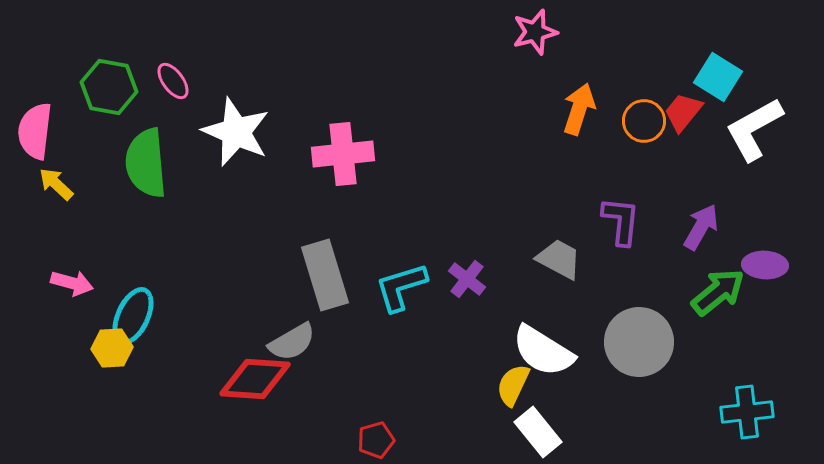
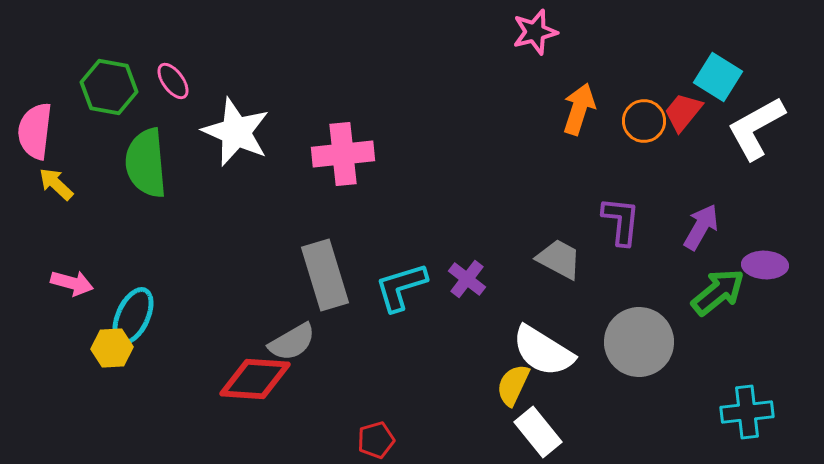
white L-shape: moved 2 px right, 1 px up
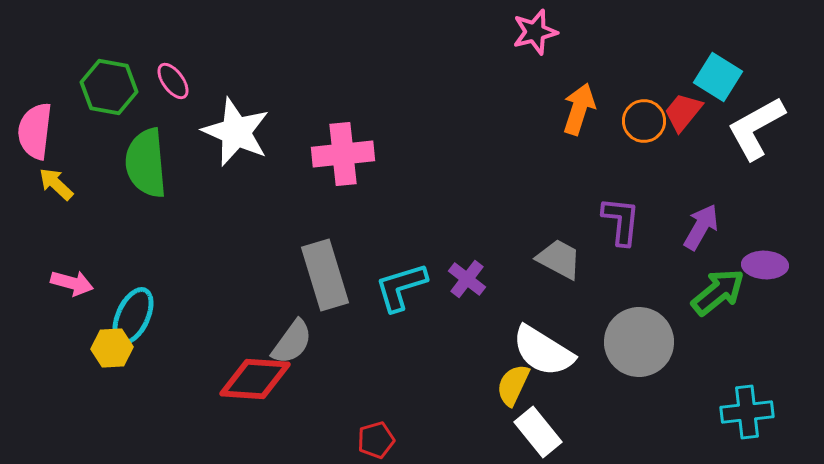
gray semicircle: rotated 24 degrees counterclockwise
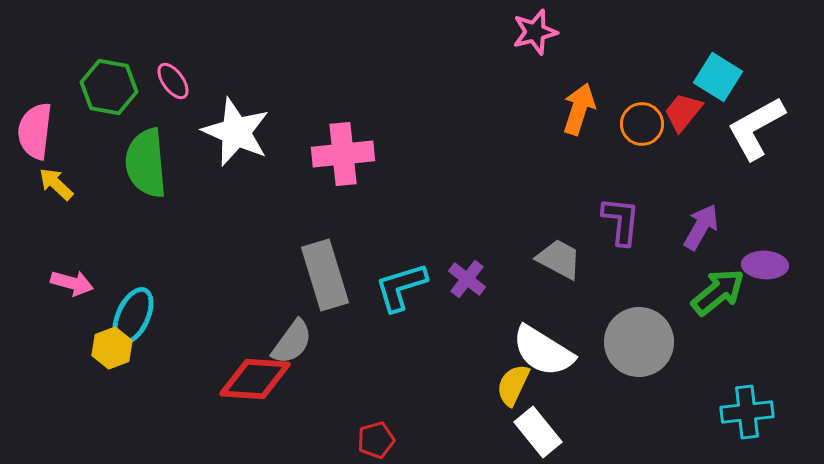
orange circle: moved 2 px left, 3 px down
yellow hexagon: rotated 18 degrees counterclockwise
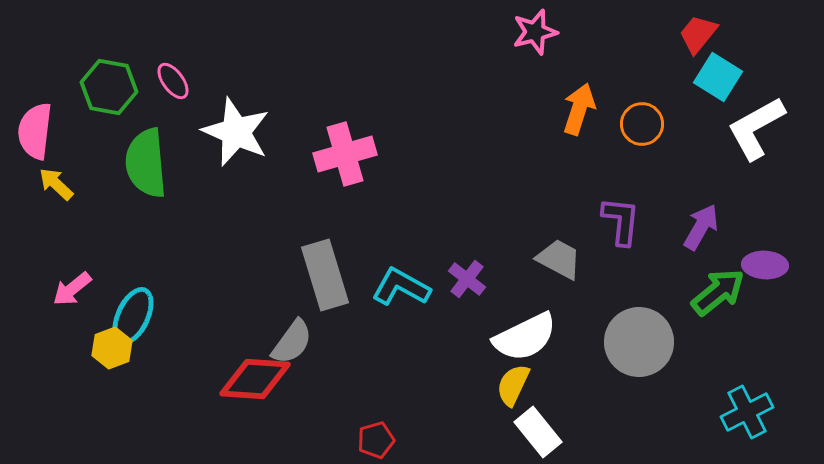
red trapezoid: moved 15 px right, 78 px up
pink cross: moved 2 px right; rotated 10 degrees counterclockwise
pink arrow: moved 6 px down; rotated 126 degrees clockwise
cyan L-shape: rotated 46 degrees clockwise
white semicircle: moved 18 px left, 14 px up; rotated 58 degrees counterclockwise
cyan cross: rotated 21 degrees counterclockwise
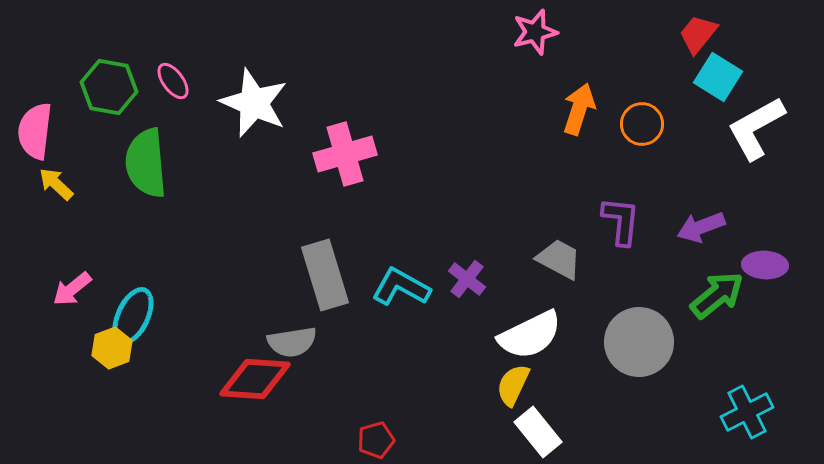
white star: moved 18 px right, 29 px up
purple arrow: rotated 141 degrees counterclockwise
green arrow: moved 1 px left, 3 px down
white semicircle: moved 5 px right, 2 px up
gray semicircle: rotated 45 degrees clockwise
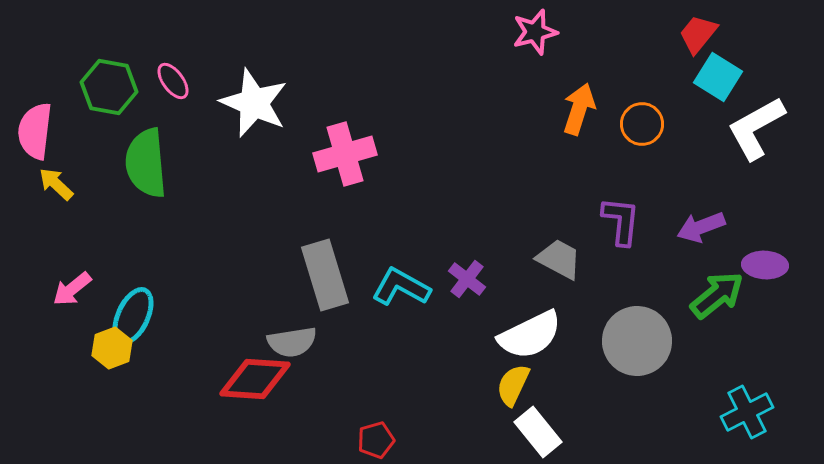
gray circle: moved 2 px left, 1 px up
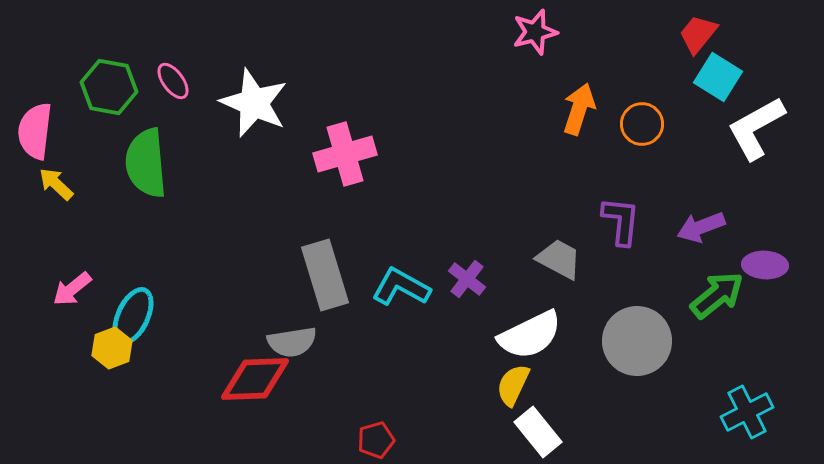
red diamond: rotated 6 degrees counterclockwise
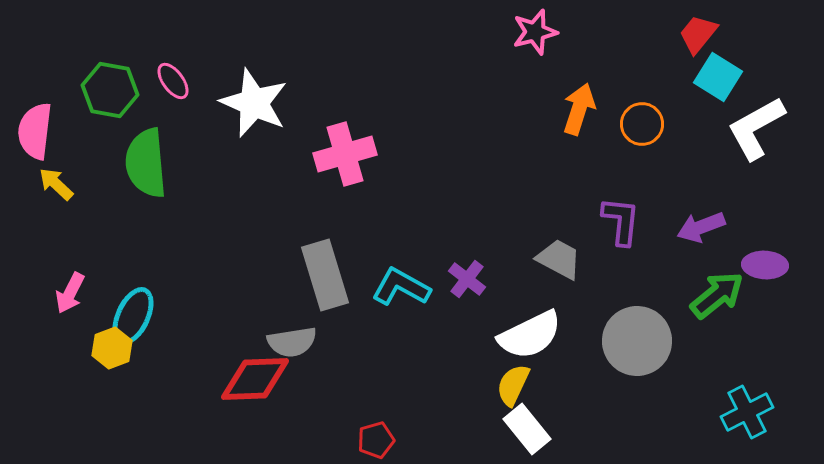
green hexagon: moved 1 px right, 3 px down
pink arrow: moved 2 px left, 4 px down; rotated 24 degrees counterclockwise
white rectangle: moved 11 px left, 3 px up
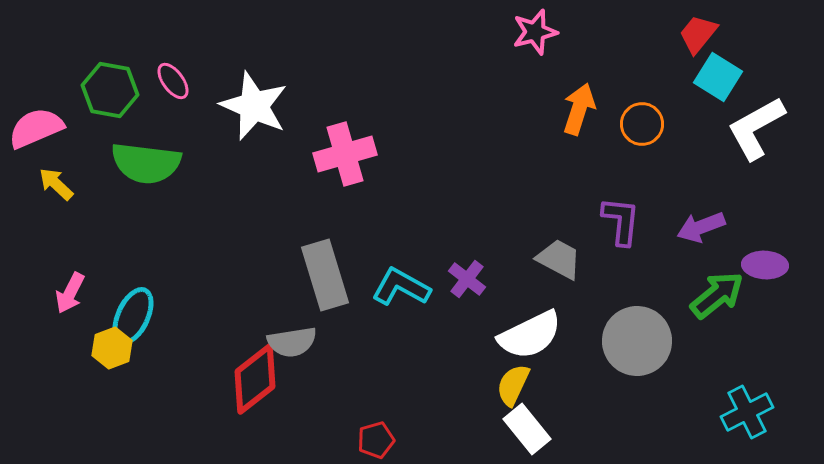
white star: moved 3 px down
pink semicircle: moved 1 px right, 3 px up; rotated 60 degrees clockwise
green semicircle: rotated 78 degrees counterclockwise
red diamond: rotated 36 degrees counterclockwise
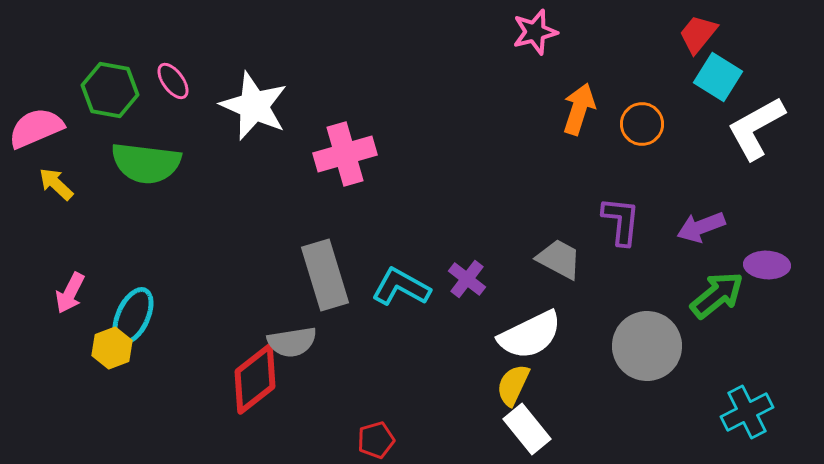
purple ellipse: moved 2 px right
gray circle: moved 10 px right, 5 px down
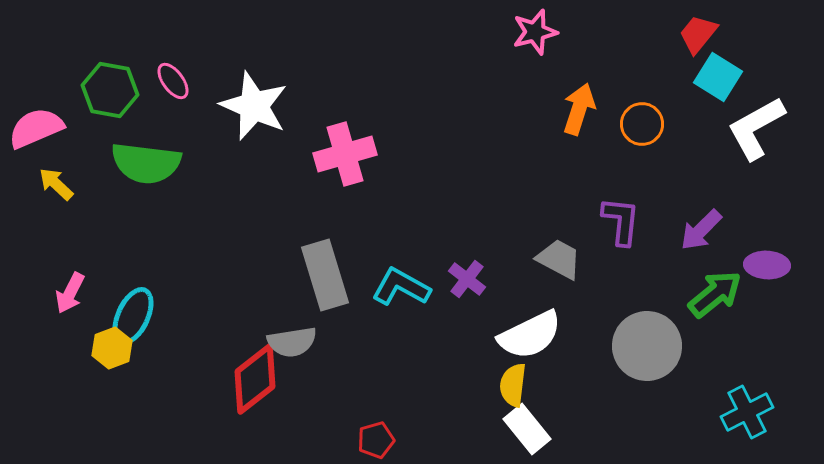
purple arrow: moved 3 px down; rotated 24 degrees counterclockwise
green arrow: moved 2 px left, 1 px up
yellow semicircle: rotated 18 degrees counterclockwise
